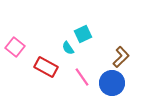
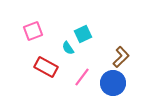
pink square: moved 18 px right, 16 px up; rotated 30 degrees clockwise
pink line: rotated 72 degrees clockwise
blue circle: moved 1 px right
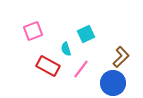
cyan square: moved 3 px right
cyan semicircle: moved 2 px left, 1 px down; rotated 16 degrees clockwise
red rectangle: moved 2 px right, 1 px up
pink line: moved 1 px left, 8 px up
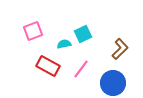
cyan square: moved 3 px left
cyan semicircle: moved 2 px left, 5 px up; rotated 96 degrees clockwise
brown L-shape: moved 1 px left, 8 px up
